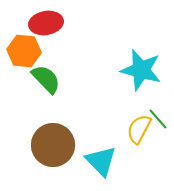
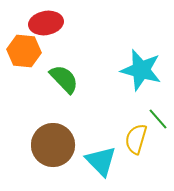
green semicircle: moved 18 px right
yellow semicircle: moved 3 px left, 10 px down; rotated 12 degrees counterclockwise
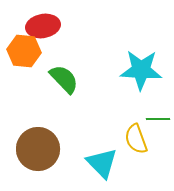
red ellipse: moved 3 px left, 3 px down
cyan star: rotated 12 degrees counterclockwise
green line: rotated 50 degrees counterclockwise
yellow semicircle: rotated 36 degrees counterclockwise
brown circle: moved 15 px left, 4 px down
cyan triangle: moved 1 px right, 2 px down
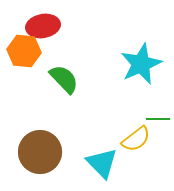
cyan star: moved 6 px up; rotated 27 degrees counterclockwise
yellow semicircle: rotated 108 degrees counterclockwise
brown circle: moved 2 px right, 3 px down
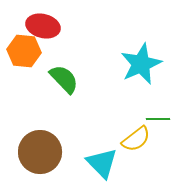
red ellipse: rotated 24 degrees clockwise
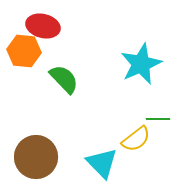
brown circle: moved 4 px left, 5 px down
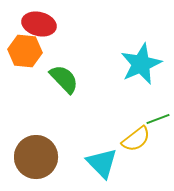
red ellipse: moved 4 px left, 2 px up
orange hexagon: moved 1 px right
green line: rotated 20 degrees counterclockwise
